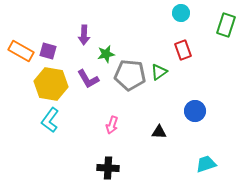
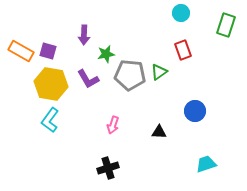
pink arrow: moved 1 px right
black cross: rotated 20 degrees counterclockwise
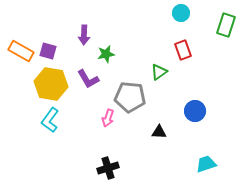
gray pentagon: moved 22 px down
pink arrow: moved 5 px left, 7 px up
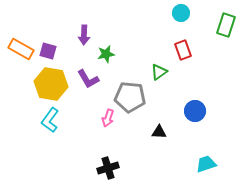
orange rectangle: moved 2 px up
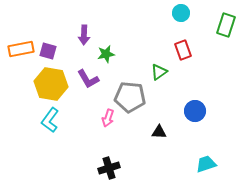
orange rectangle: rotated 40 degrees counterclockwise
black cross: moved 1 px right
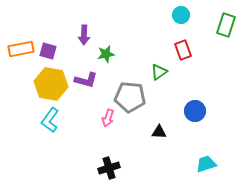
cyan circle: moved 2 px down
purple L-shape: moved 2 px left, 1 px down; rotated 45 degrees counterclockwise
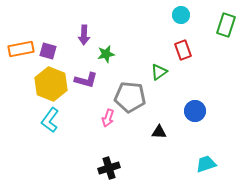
yellow hexagon: rotated 12 degrees clockwise
